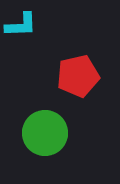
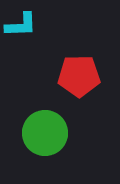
red pentagon: moved 1 px right; rotated 12 degrees clockwise
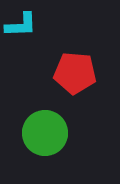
red pentagon: moved 4 px left, 3 px up; rotated 6 degrees clockwise
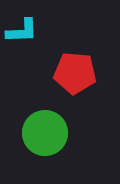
cyan L-shape: moved 1 px right, 6 px down
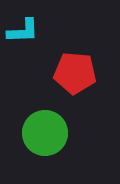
cyan L-shape: moved 1 px right
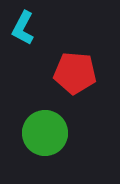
cyan L-shape: moved 3 px up; rotated 120 degrees clockwise
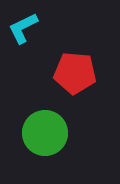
cyan L-shape: rotated 36 degrees clockwise
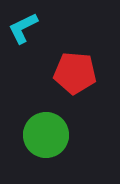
green circle: moved 1 px right, 2 px down
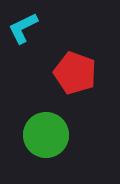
red pentagon: rotated 15 degrees clockwise
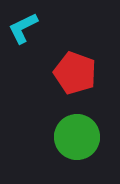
green circle: moved 31 px right, 2 px down
